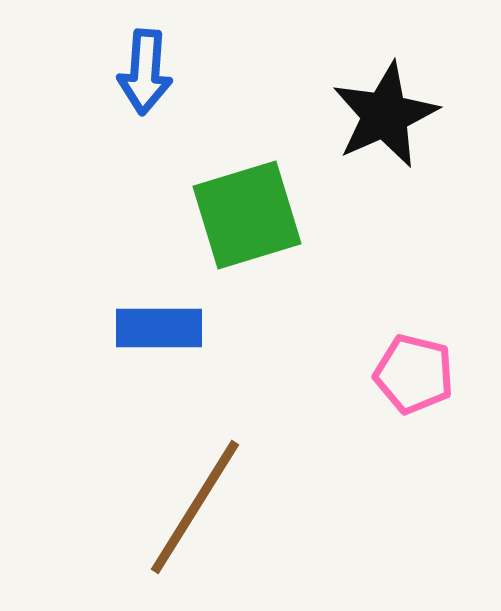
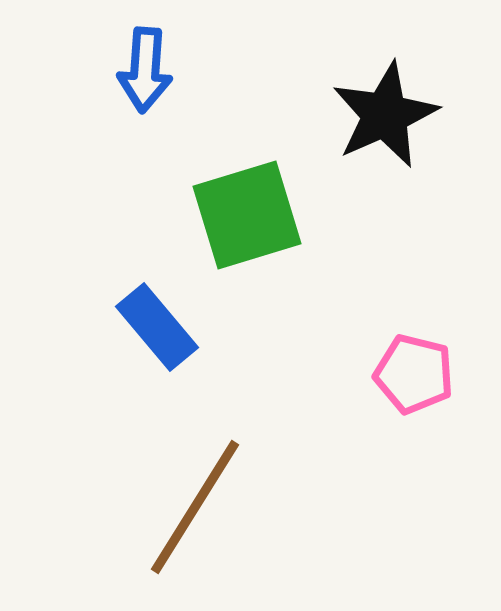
blue arrow: moved 2 px up
blue rectangle: moved 2 px left, 1 px up; rotated 50 degrees clockwise
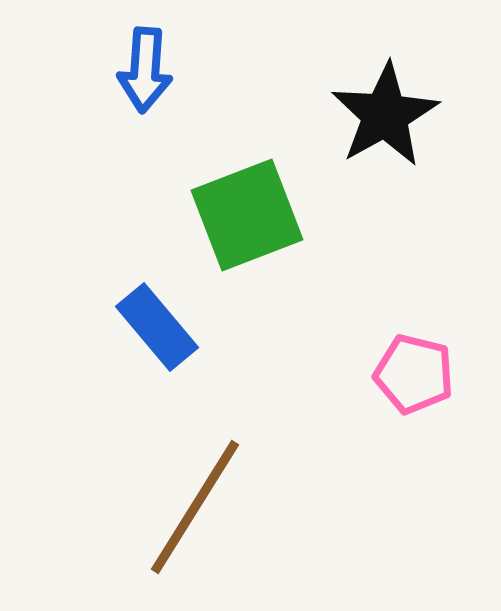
black star: rotated 5 degrees counterclockwise
green square: rotated 4 degrees counterclockwise
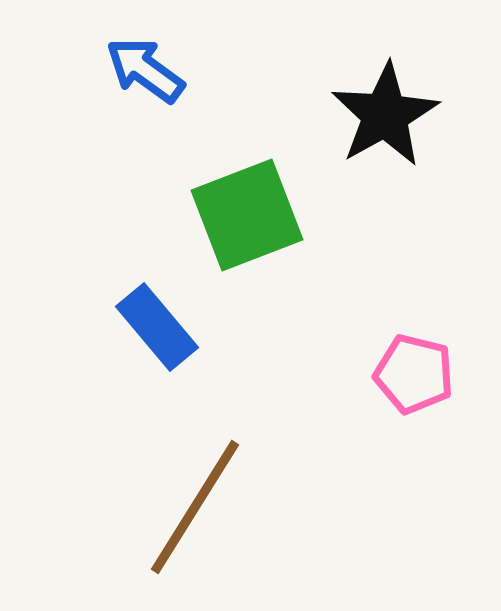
blue arrow: rotated 122 degrees clockwise
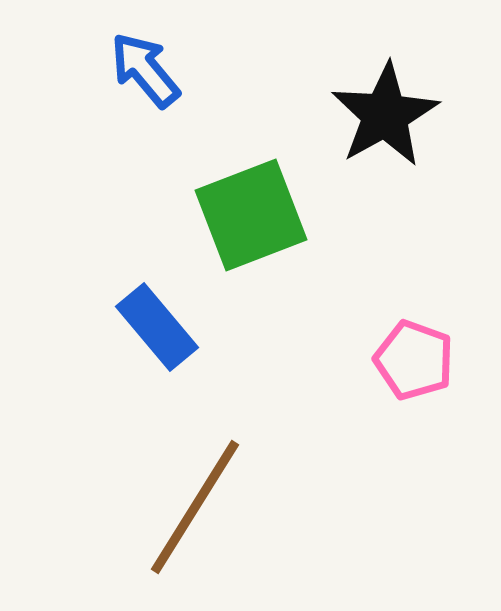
blue arrow: rotated 14 degrees clockwise
green square: moved 4 px right
pink pentagon: moved 14 px up; rotated 6 degrees clockwise
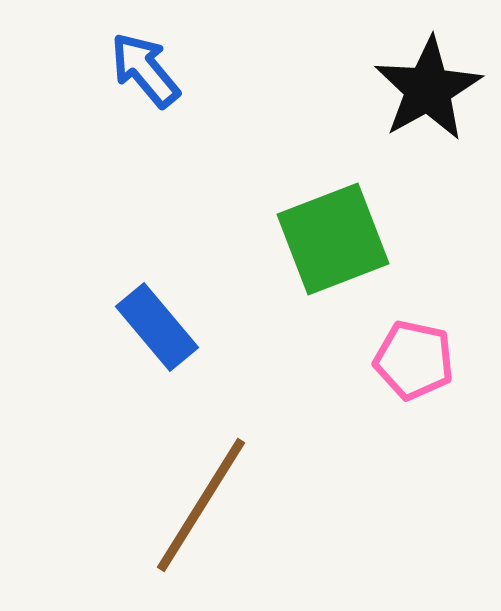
black star: moved 43 px right, 26 px up
green square: moved 82 px right, 24 px down
pink pentagon: rotated 8 degrees counterclockwise
brown line: moved 6 px right, 2 px up
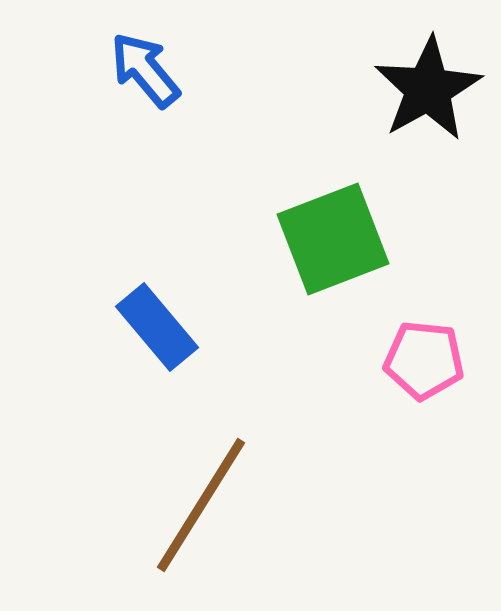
pink pentagon: moved 10 px right; rotated 6 degrees counterclockwise
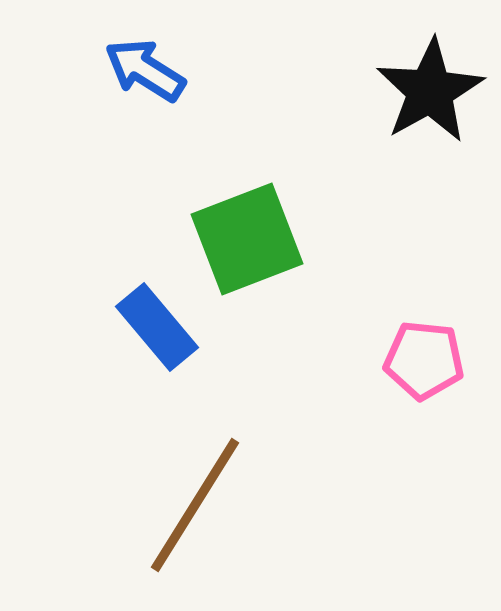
blue arrow: rotated 18 degrees counterclockwise
black star: moved 2 px right, 2 px down
green square: moved 86 px left
brown line: moved 6 px left
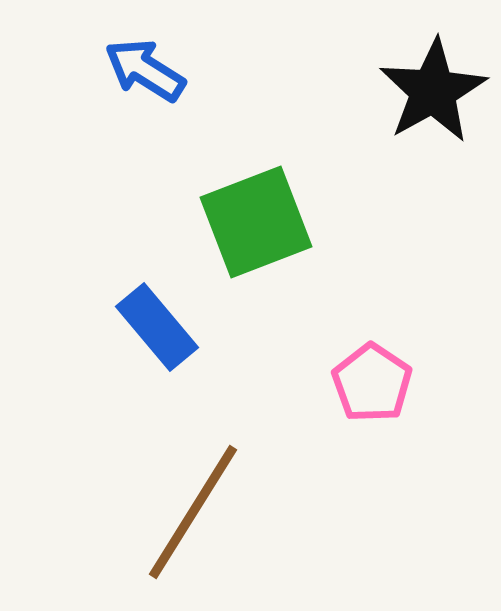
black star: moved 3 px right
green square: moved 9 px right, 17 px up
pink pentagon: moved 52 px left, 23 px down; rotated 28 degrees clockwise
brown line: moved 2 px left, 7 px down
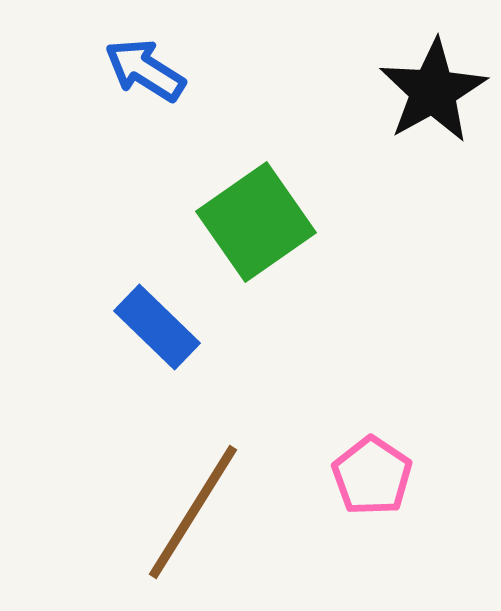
green square: rotated 14 degrees counterclockwise
blue rectangle: rotated 6 degrees counterclockwise
pink pentagon: moved 93 px down
